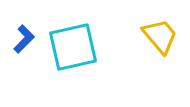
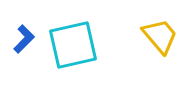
cyan square: moved 2 px up
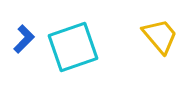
cyan square: moved 2 px down; rotated 6 degrees counterclockwise
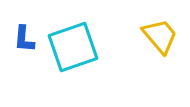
blue L-shape: rotated 140 degrees clockwise
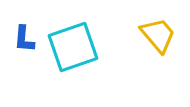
yellow trapezoid: moved 2 px left, 1 px up
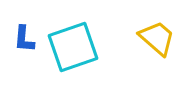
yellow trapezoid: moved 1 px left, 3 px down; rotated 9 degrees counterclockwise
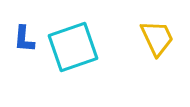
yellow trapezoid: rotated 24 degrees clockwise
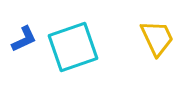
blue L-shape: rotated 120 degrees counterclockwise
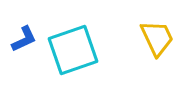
cyan square: moved 3 px down
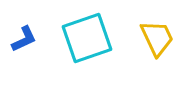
cyan square: moved 14 px right, 12 px up
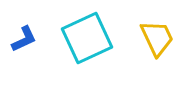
cyan square: rotated 6 degrees counterclockwise
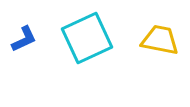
yellow trapezoid: moved 3 px right, 2 px down; rotated 54 degrees counterclockwise
